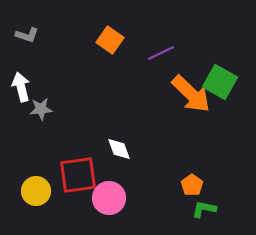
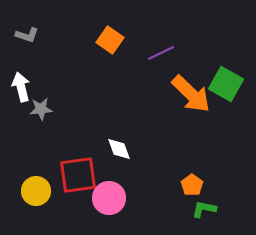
green square: moved 6 px right, 2 px down
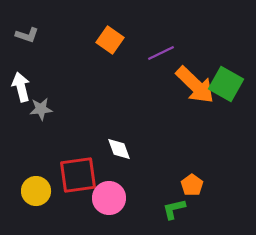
orange arrow: moved 4 px right, 9 px up
green L-shape: moved 30 px left; rotated 25 degrees counterclockwise
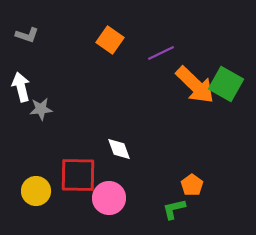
red square: rotated 9 degrees clockwise
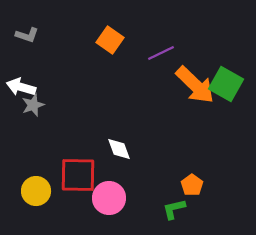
white arrow: rotated 60 degrees counterclockwise
gray star: moved 8 px left, 4 px up; rotated 15 degrees counterclockwise
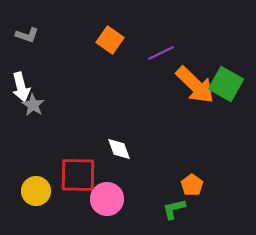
white arrow: rotated 120 degrees counterclockwise
gray star: rotated 20 degrees counterclockwise
pink circle: moved 2 px left, 1 px down
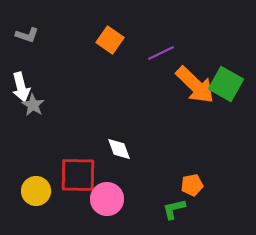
orange pentagon: rotated 25 degrees clockwise
